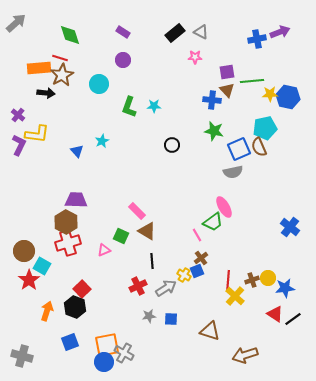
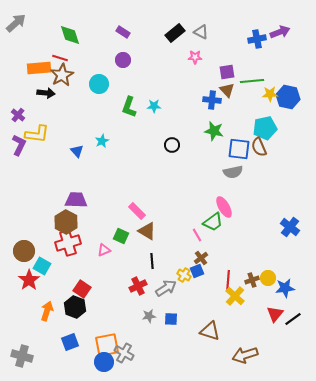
blue square at (239, 149): rotated 30 degrees clockwise
red square at (82, 289): rotated 12 degrees counterclockwise
red triangle at (275, 314): rotated 36 degrees clockwise
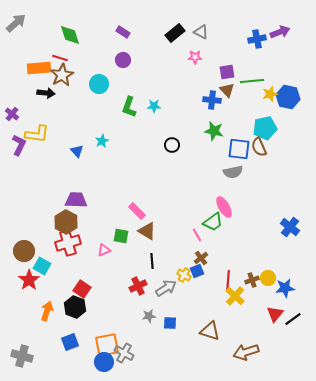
yellow star at (270, 94): rotated 14 degrees counterclockwise
purple cross at (18, 115): moved 6 px left, 1 px up
green square at (121, 236): rotated 14 degrees counterclockwise
blue square at (171, 319): moved 1 px left, 4 px down
brown arrow at (245, 355): moved 1 px right, 3 px up
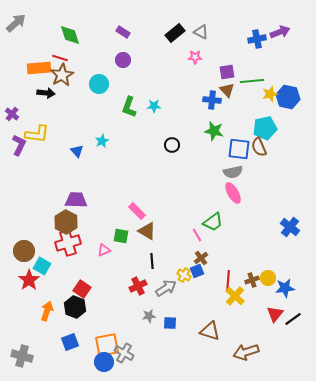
pink ellipse at (224, 207): moved 9 px right, 14 px up
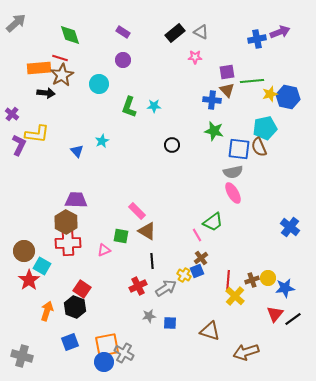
red cross at (68, 243): rotated 15 degrees clockwise
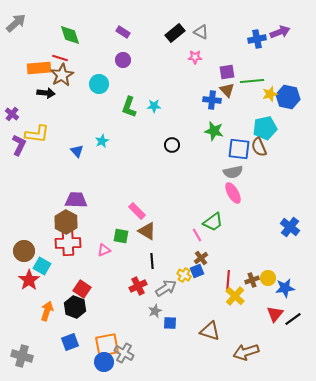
gray star at (149, 316): moved 6 px right, 5 px up; rotated 16 degrees counterclockwise
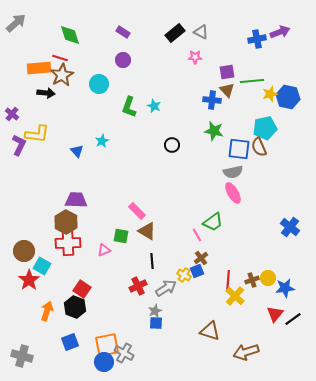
cyan star at (154, 106): rotated 24 degrees clockwise
blue square at (170, 323): moved 14 px left
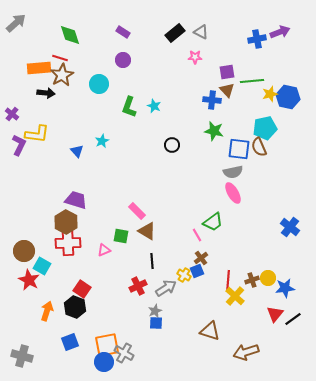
purple trapezoid at (76, 200): rotated 15 degrees clockwise
red star at (29, 280): rotated 10 degrees counterclockwise
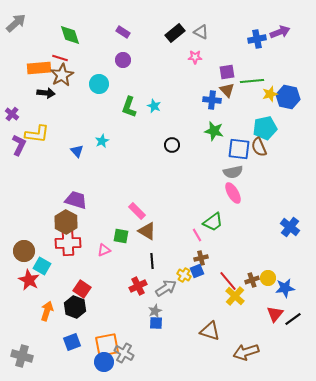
brown cross at (201, 258): rotated 24 degrees clockwise
red line at (228, 281): rotated 45 degrees counterclockwise
blue square at (70, 342): moved 2 px right
